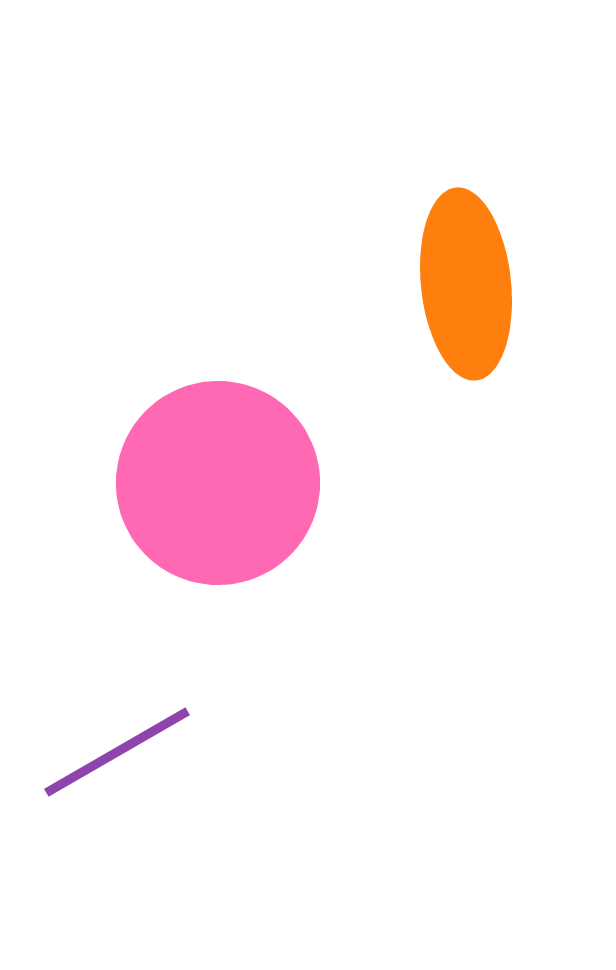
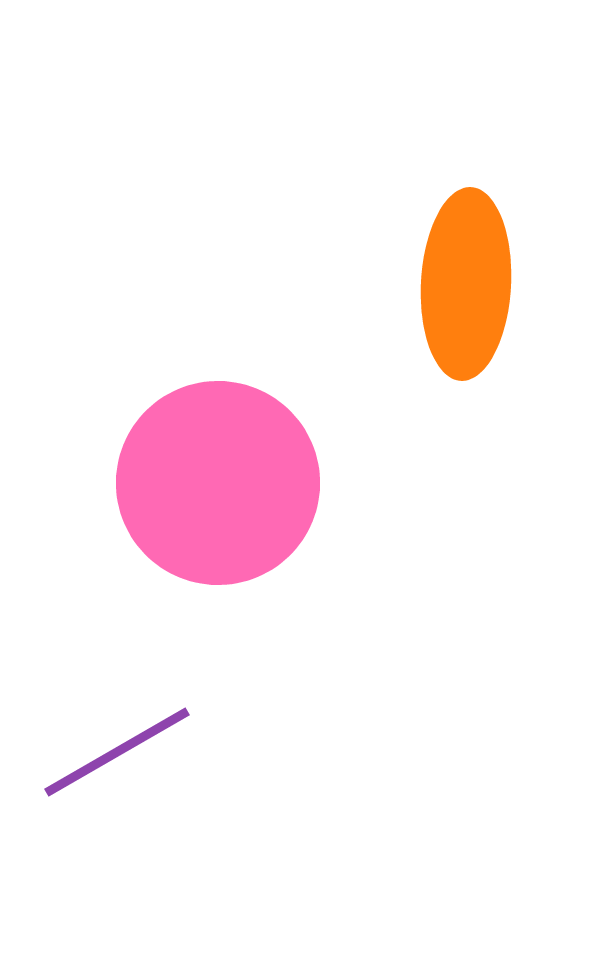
orange ellipse: rotated 9 degrees clockwise
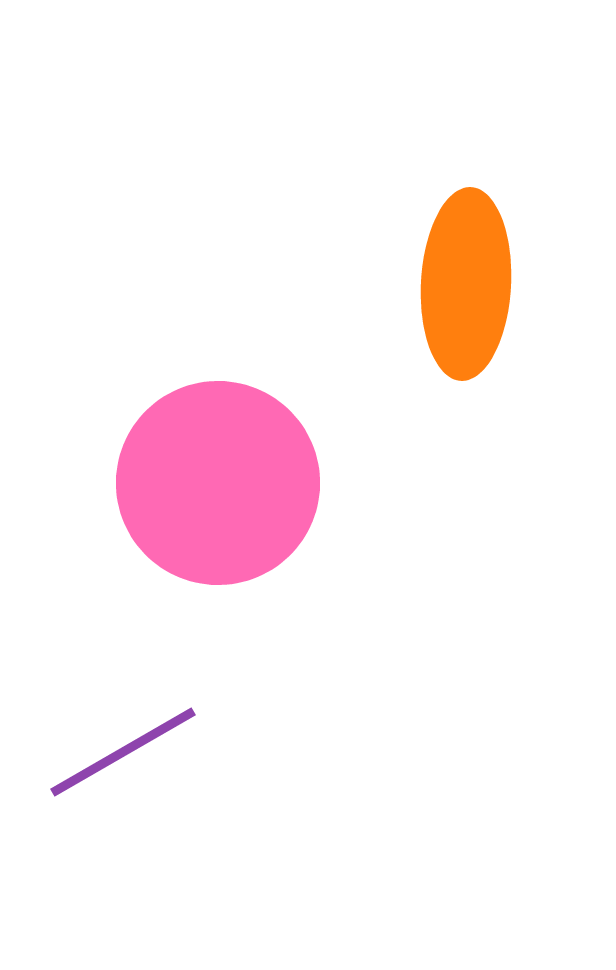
purple line: moved 6 px right
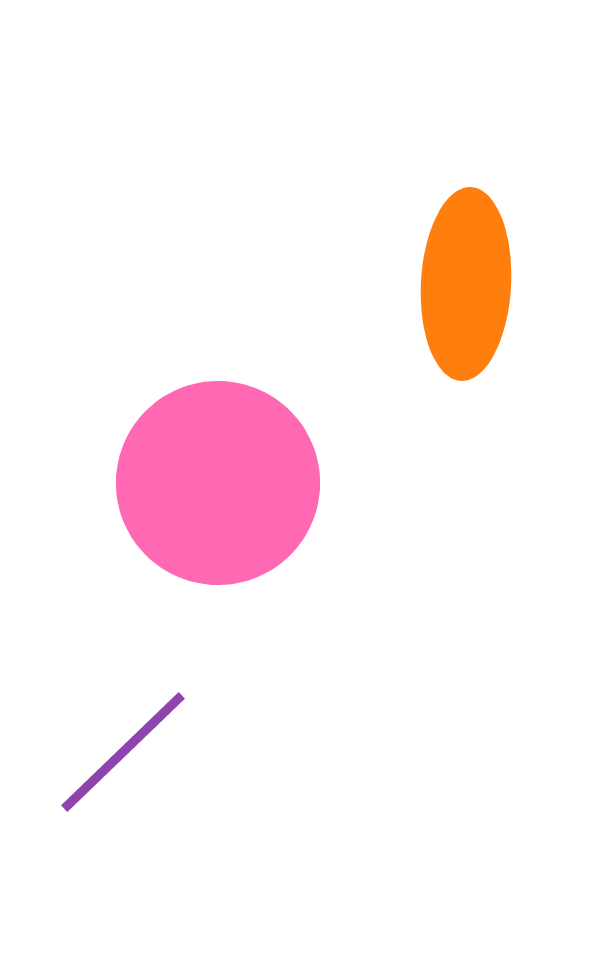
purple line: rotated 14 degrees counterclockwise
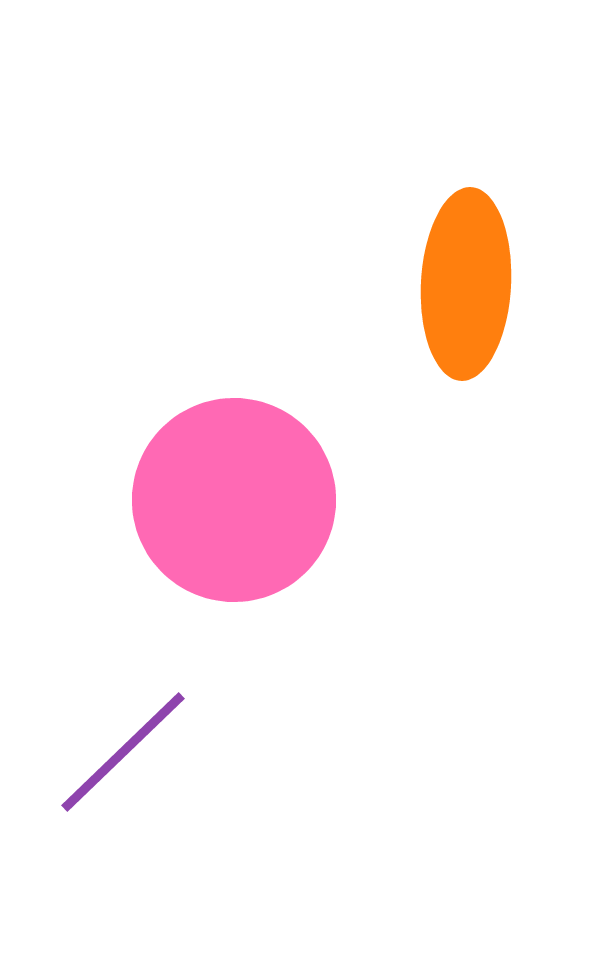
pink circle: moved 16 px right, 17 px down
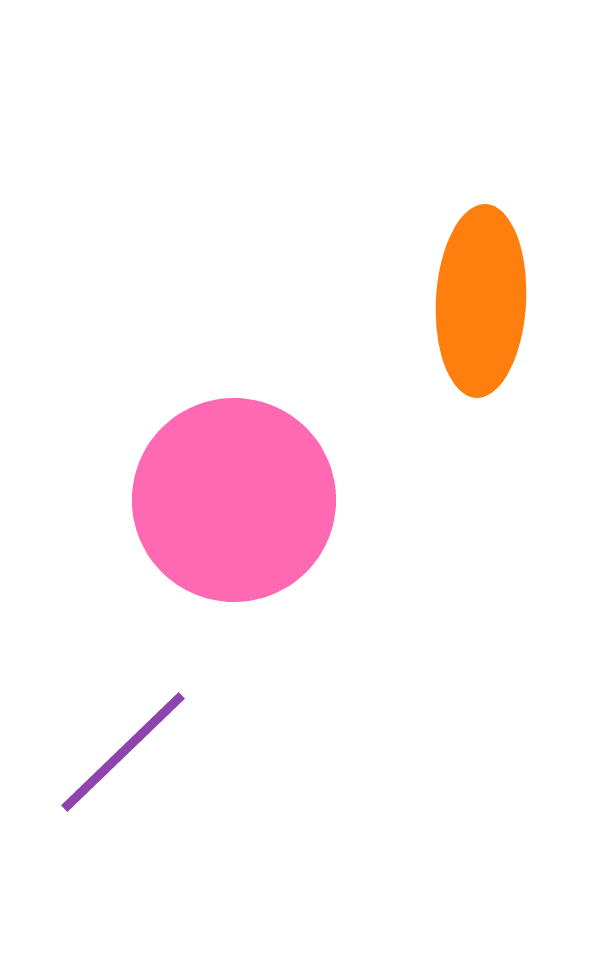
orange ellipse: moved 15 px right, 17 px down
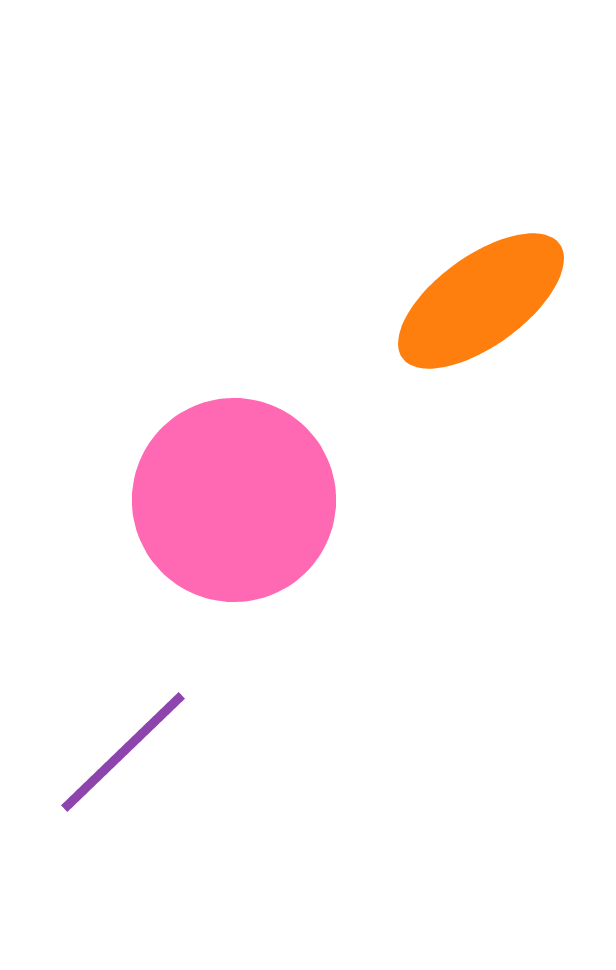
orange ellipse: rotated 51 degrees clockwise
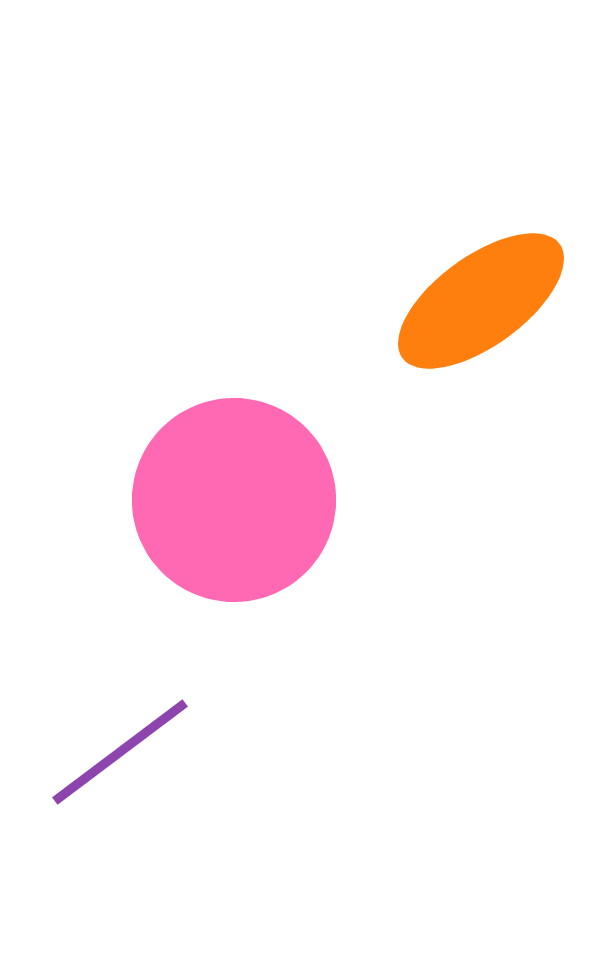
purple line: moved 3 px left; rotated 7 degrees clockwise
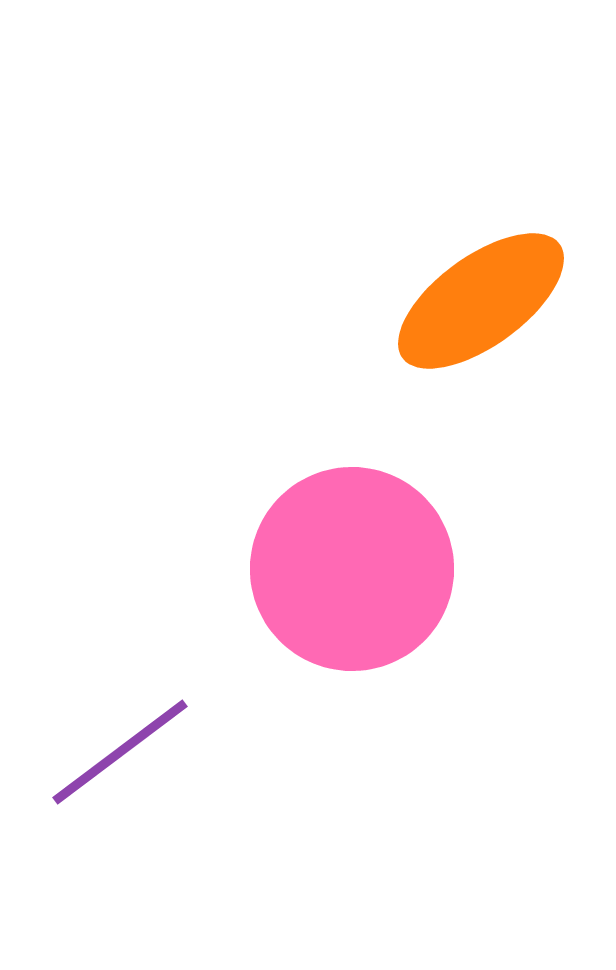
pink circle: moved 118 px right, 69 px down
